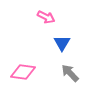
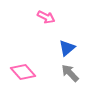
blue triangle: moved 5 px right, 5 px down; rotated 18 degrees clockwise
pink diamond: rotated 40 degrees clockwise
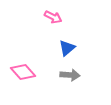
pink arrow: moved 7 px right
gray arrow: moved 2 px down; rotated 138 degrees clockwise
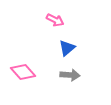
pink arrow: moved 2 px right, 3 px down
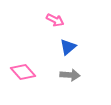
blue triangle: moved 1 px right, 1 px up
